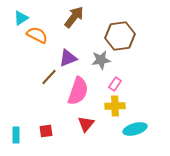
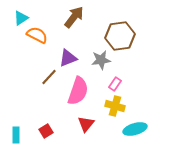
yellow cross: rotated 18 degrees clockwise
red square: rotated 24 degrees counterclockwise
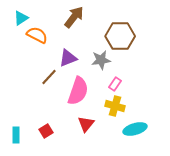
brown hexagon: rotated 8 degrees clockwise
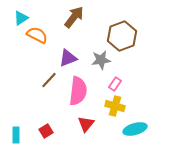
brown hexagon: moved 2 px right; rotated 20 degrees counterclockwise
brown line: moved 3 px down
pink semicircle: rotated 12 degrees counterclockwise
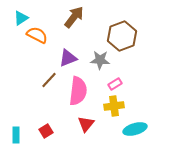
gray star: moved 1 px left; rotated 12 degrees clockwise
pink rectangle: rotated 24 degrees clockwise
yellow cross: moved 1 px left; rotated 24 degrees counterclockwise
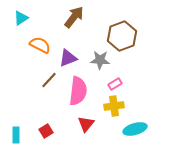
orange semicircle: moved 3 px right, 10 px down
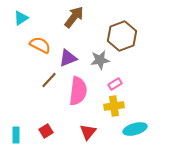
gray star: rotated 12 degrees counterclockwise
red triangle: moved 2 px right, 8 px down
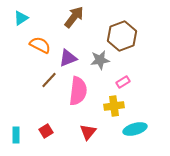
pink rectangle: moved 8 px right, 2 px up
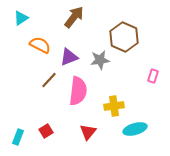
brown hexagon: moved 2 px right, 1 px down; rotated 16 degrees counterclockwise
purple triangle: moved 1 px right, 1 px up
pink rectangle: moved 30 px right, 6 px up; rotated 40 degrees counterclockwise
cyan rectangle: moved 2 px right, 2 px down; rotated 21 degrees clockwise
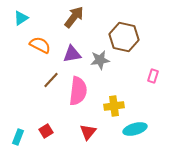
brown hexagon: rotated 12 degrees counterclockwise
purple triangle: moved 3 px right, 3 px up; rotated 12 degrees clockwise
brown line: moved 2 px right
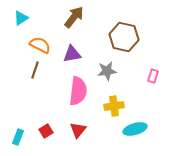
gray star: moved 7 px right, 11 px down
brown line: moved 16 px left, 10 px up; rotated 24 degrees counterclockwise
red triangle: moved 10 px left, 2 px up
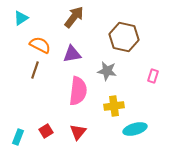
gray star: rotated 18 degrees clockwise
red triangle: moved 2 px down
